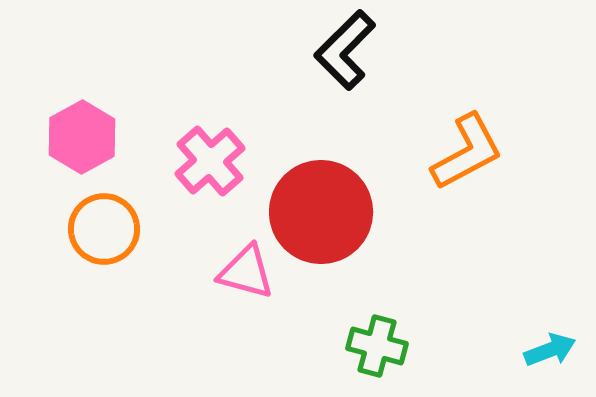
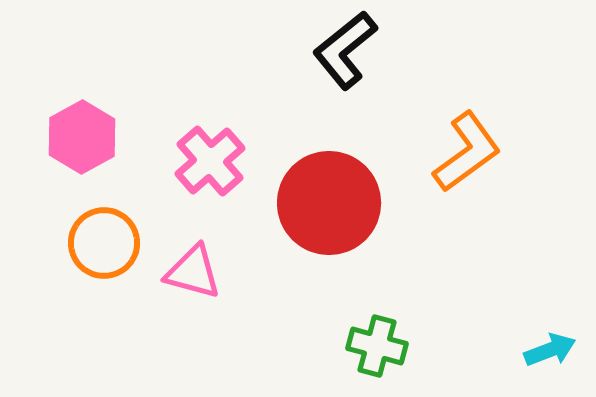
black L-shape: rotated 6 degrees clockwise
orange L-shape: rotated 8 degrees counterclockwise
red circle: moved 8 px right, 9 px up
orange circle: moved 14 px down
pink triangle: moved 53 px left
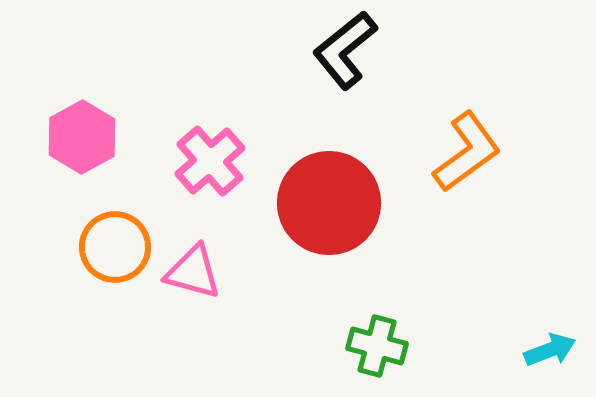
orange circle: moved 11 px right, 4 px down
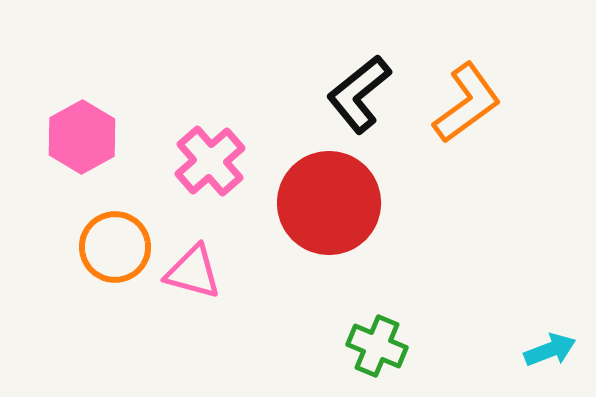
black L-shape: moved 14 px right, 44 px down
orange L-shape: moved 49 px up
green cross: rotated 8 degrees clockwise
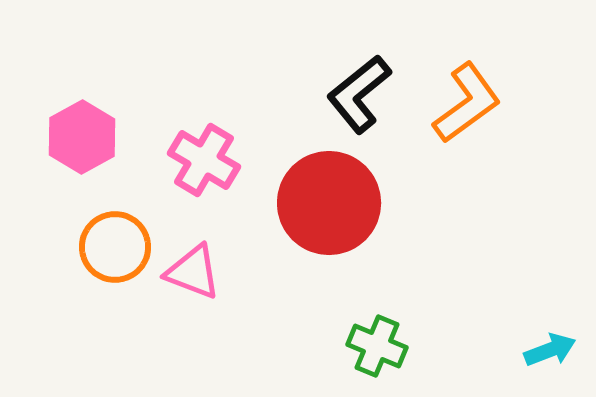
pink cross: moved 6 px left, 1 px up; rotated 18 degrees counterclockwise
pink triangle: rotated 6 degrees clockwise
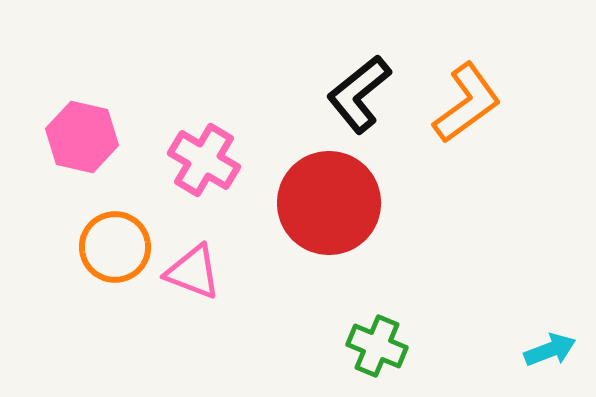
pink hexagon: rotated 18 degrees counterclockwise
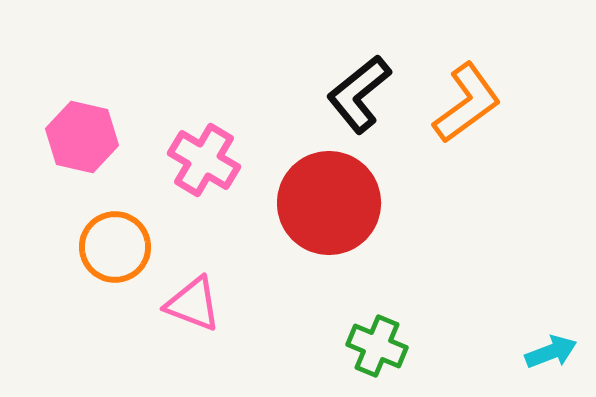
pink triangle: moved 32 px down
cyan arrow: moved 1 px right, 2 px down
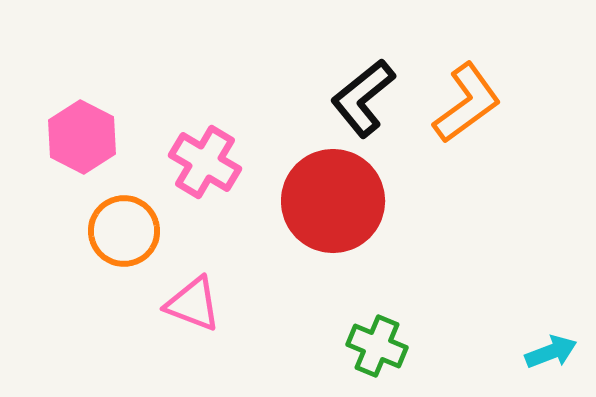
black L-shape: moved 4 px right, 4 px down
pink hexagon: rotated 14 degrees clockwise
pink cross: moved 1 px right, 2 px down
red circle: moved 4 px right, 2 px up
orange circle: moved 9 px right, 16 px up
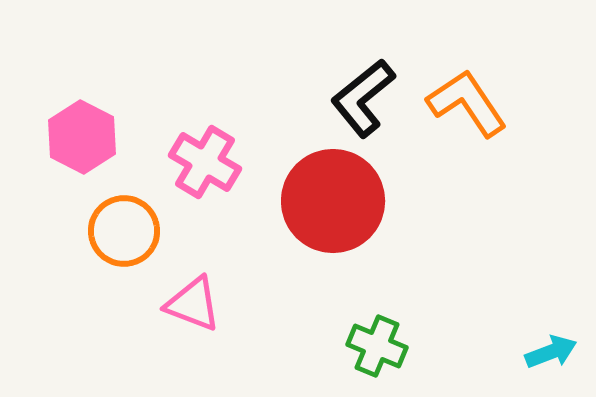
orange L-shape: rotated 88 degrees counterclockwise
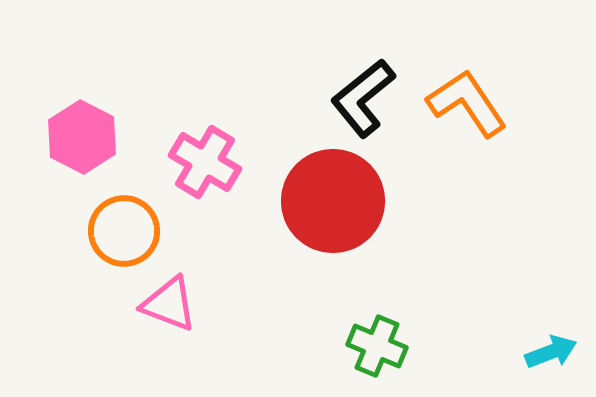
pink triangle: moved 24 px left
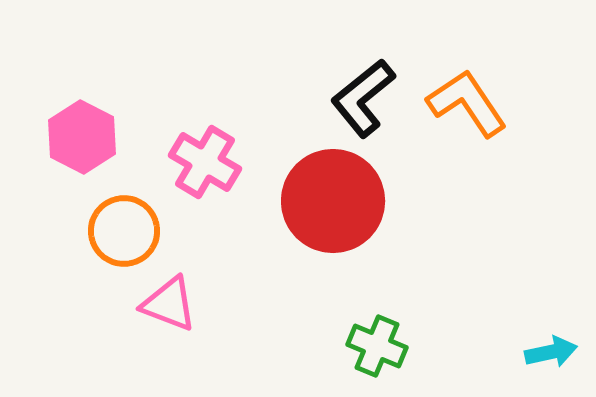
cyan arrow: rotated 9 degrees clockwise
